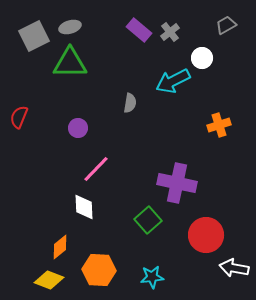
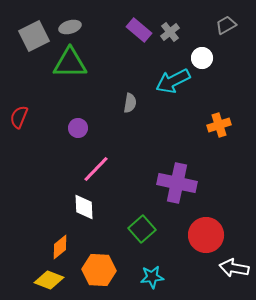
green square: moved 6 px left, 9 px down
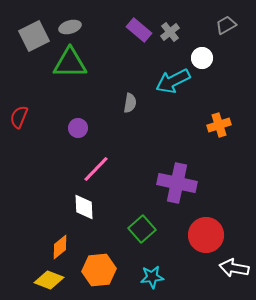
orange hexagon: rotated 8 degrees counterclockwise
